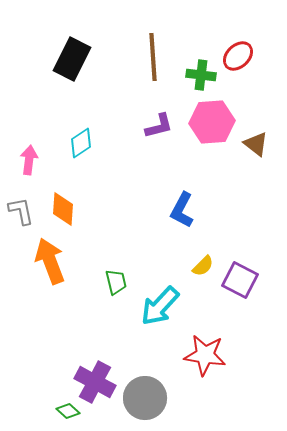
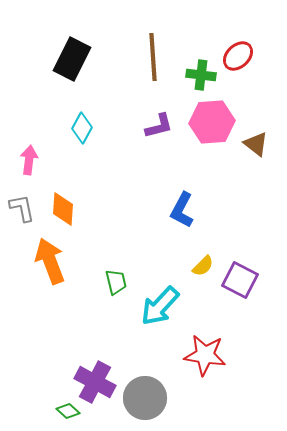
cyan diamond: moved 1 px right, 15 px up; rotated 28 degrees counterclockwise
gray L-shape: moved 1 px right, 3 px up
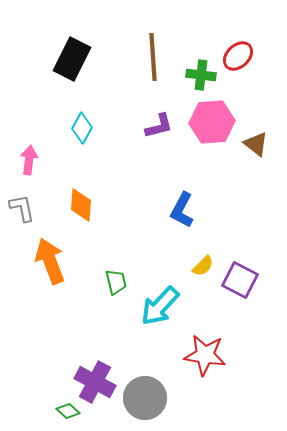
orange diamond: moved 18 px right, 4 px up
